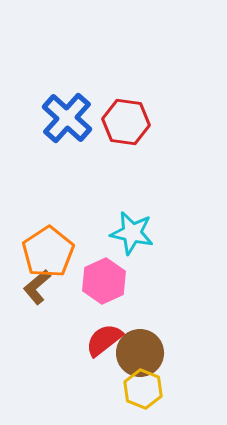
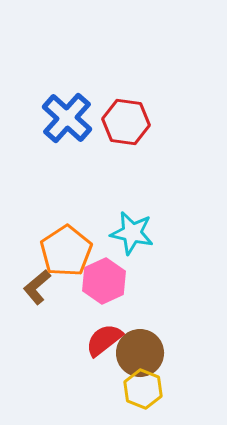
orange pentagon: moved 18 px right, 1 px up
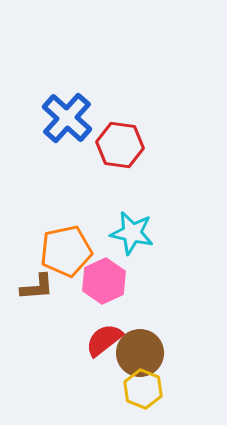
red hexagon: moved 6 px left, 23 px down
orange pentagon: rotated 21 degrees clockwise
brown L-shape: rotated 144 degrees counterclockwise
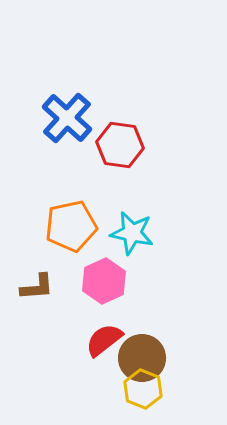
orange pentagon: moved 5 px right, 25 px up
brown circle: moved 2 px right, 5 px down
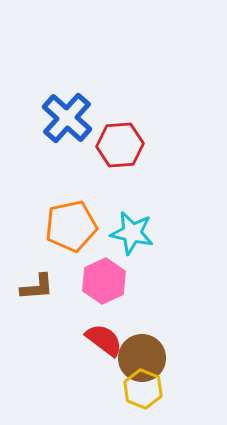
red hexagon: rotated 12 degrees counterclockwise
red semicircle: rotated 75 degrees clockwise
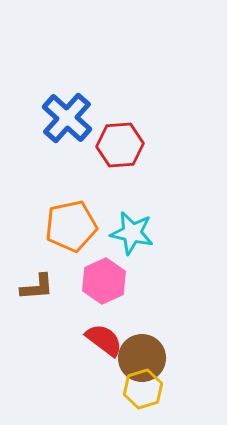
yellow hexagon: rotated 21 degrees clockwise
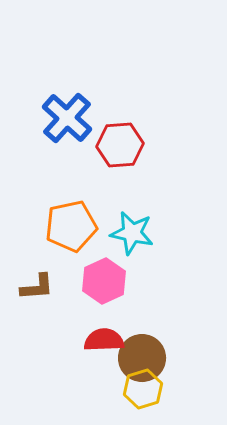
red semicircle: rotated 39 degrees counterclockwise
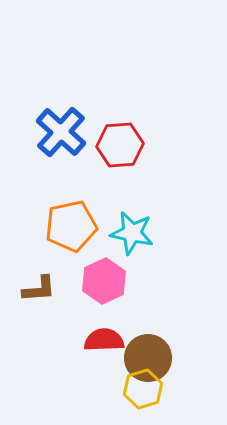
blue cross: moved 6 px left, 14 px down
brown L-shape: moved 2 px right, 2 px down
brown circle: moved 6 px right
